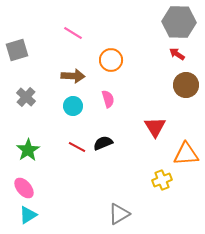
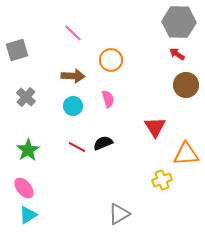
pink line: rotated 12 degrees clockwise
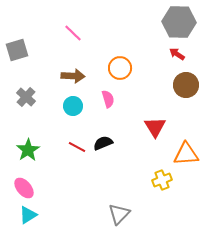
orange circle: moved 9 px right, 8 px down
gray triangle: rotated 15 degrees counterclockwise
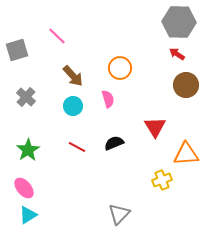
pink line: moved 16 px left, 3 px down
brown arrow: rotated 45 degrees clockwise
black semicircle: moved 11 px right
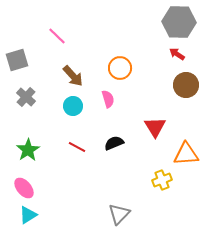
gray square: moved 10 px down
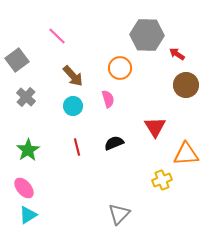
gray hexagon: moved 32 px left, 13 px down
gray square: rotated 20 degrees counterclockwise
red line: rotated 48 degrees clockwise
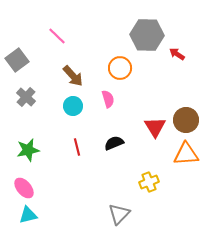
brown circle: moved 35 px down
green star: rotated 20 degrees clockwise
yellow cross: moved 13 px left, 2 px down
cyan triangle: rotated 18 degrees clockwise
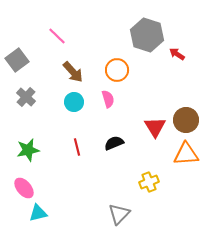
gray hexagon: rotated 16 degrees clockwise
orange circle: moved 3 px left, 2 px down
brown arrow: moved 4 px up
cyan circle: moved 1 px right, 4 px up
cyan triangle: moved 10 px right, 2 px up
